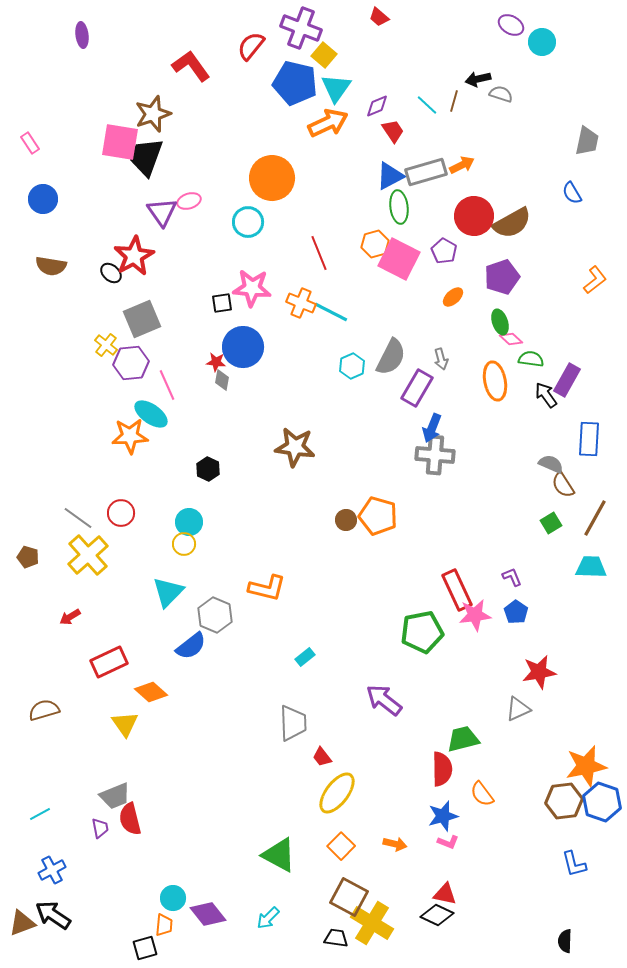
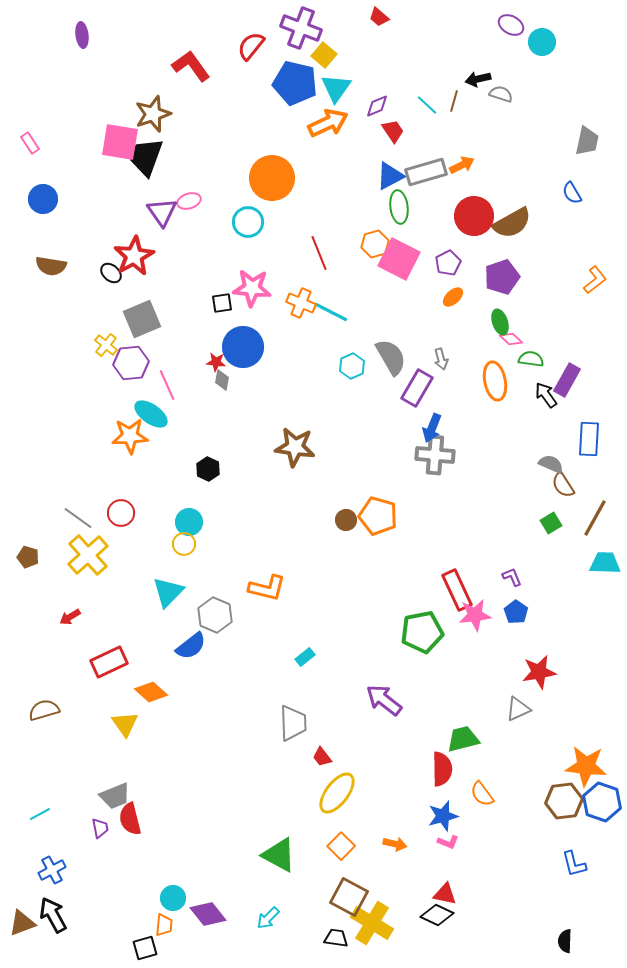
purple pentagon at (444, 251): moved 4 px right, 12 px down; rotated 15 degrees clockwise
gray semicircle at (391, 357): rotated 57 degrees counterclockwise
cyan trapezoid at (591, 567): moved 14 px right, 4 px up
orange star at (586, 766): rotated 18 degrees clockwise
black arrow at (53, 915): rotated 27 degrees clockwise
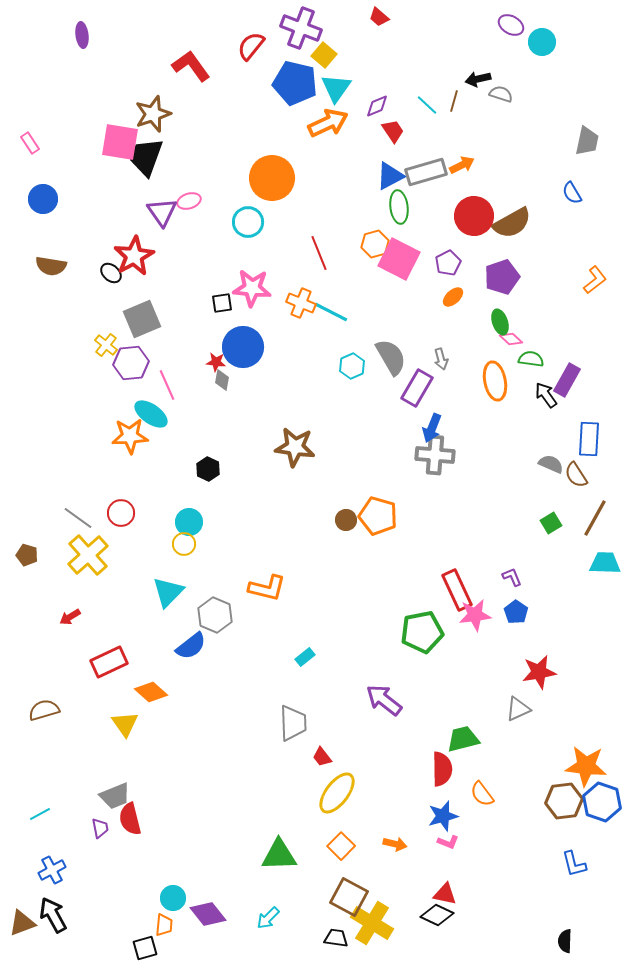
brown semicircle at (563, 485): moved 13 px right, 10 px up
brown pentagon at (28, 557): moved 1 px left, 2 px up
green triangle at (279, 855): rotated 30 degrees counterclockwise
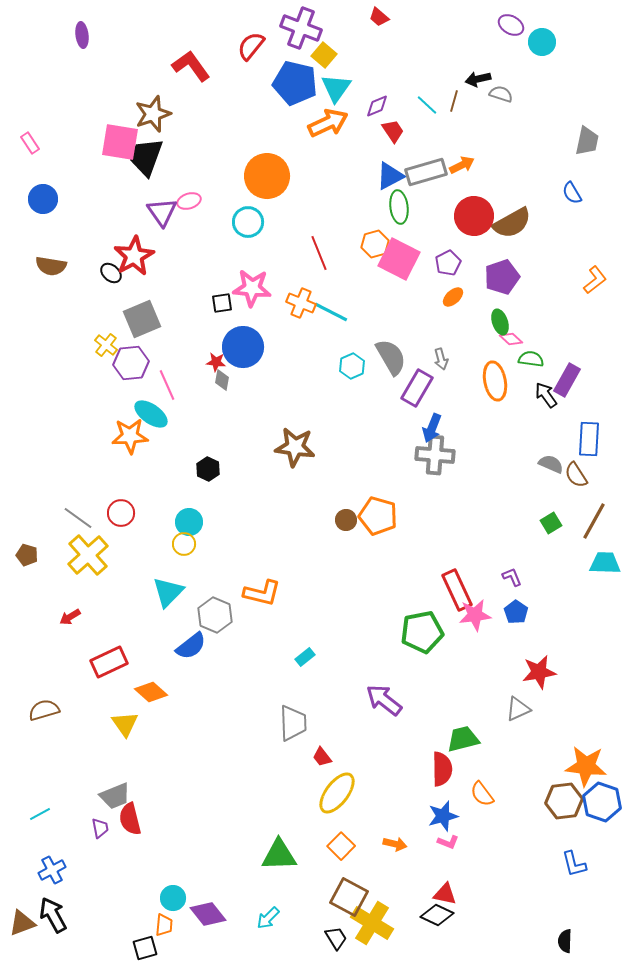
orange circle at (272, 178): moved 5 px left, 2 px up
brown line at (595, 518): moved 1 px left, 3 px down
orange L-shape at (267, 588): moved 5 px left, 5 px down
black trapezoid at (336, 938): rotated 50 degrees clockwise
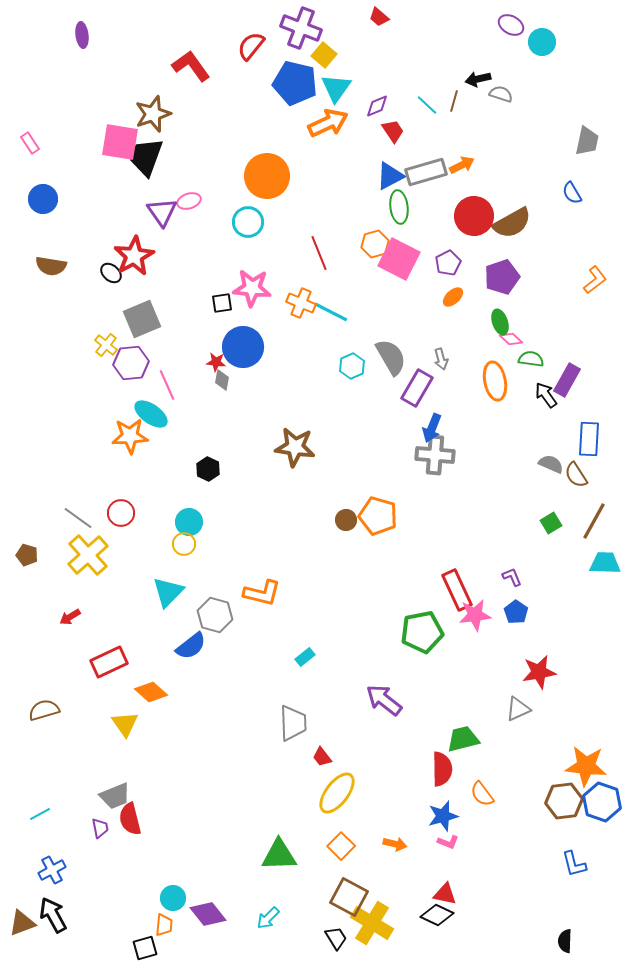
gray hexagon at (215, 615): rotated 8 degrees counterclockwise
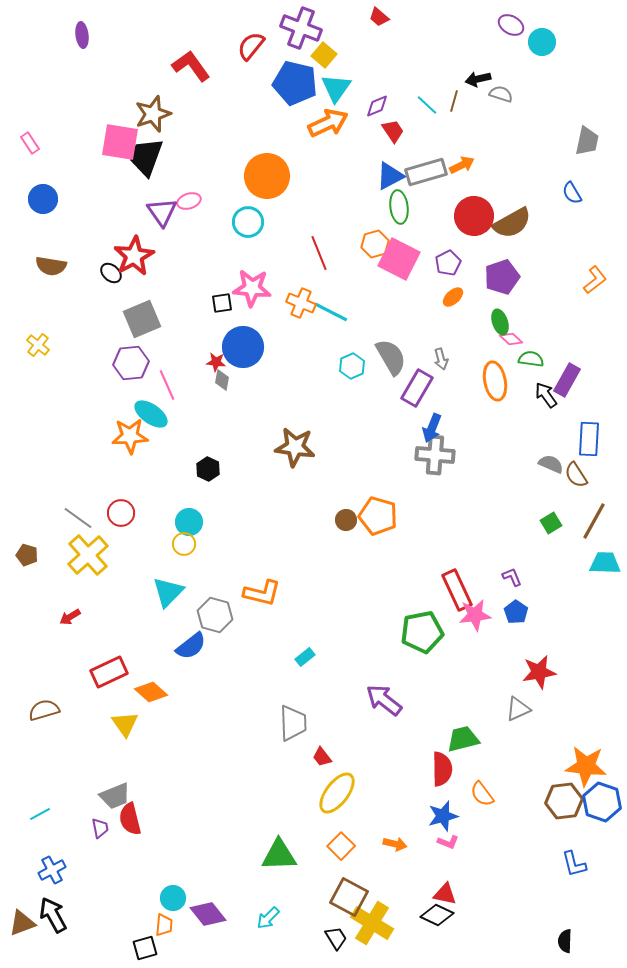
yellow cross at (106, 345): moved 68 px left
red rectangle at (109, 662): moved 10 px down
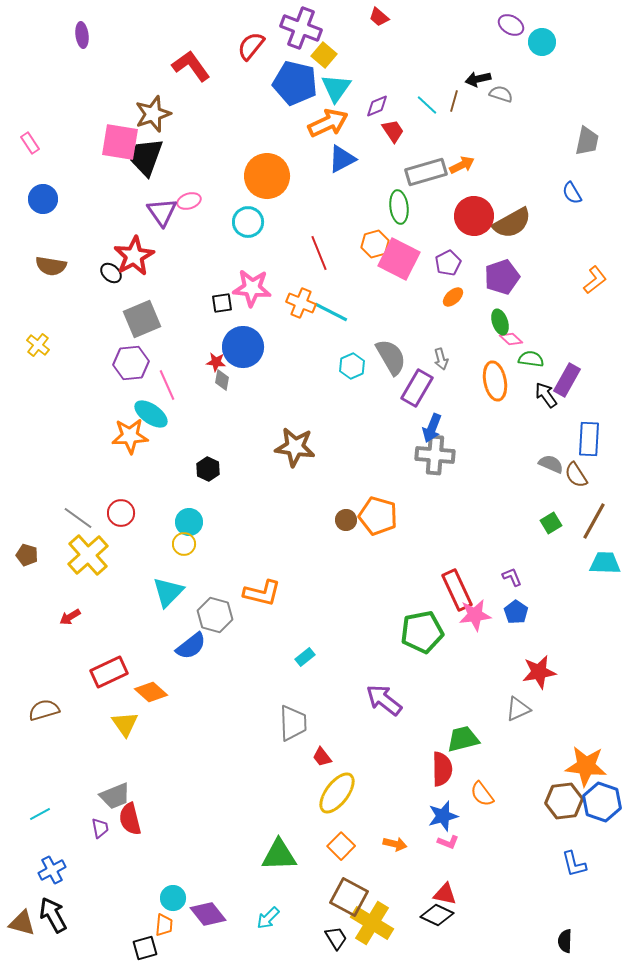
blue triangle at (390, 176): moved 48 px left, 17 px up
brown triangle at (22, 923): rotated 36 degrees clockwise
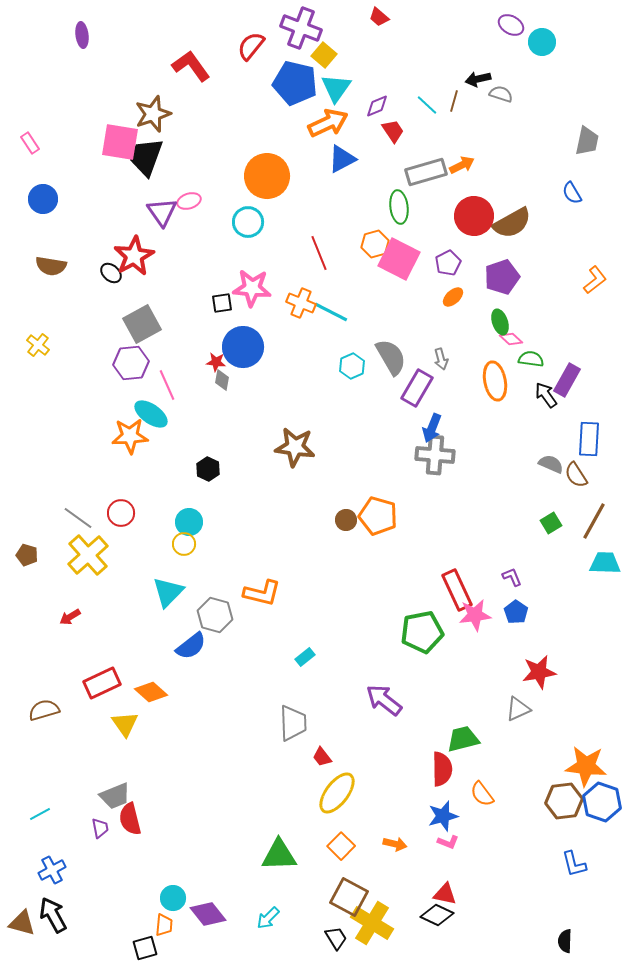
gray square at (142, 319): moved 5 px down; rotated 6 degrees counterclockwise
red rectangle at (109, 672): moved 7 px left, 11 px down
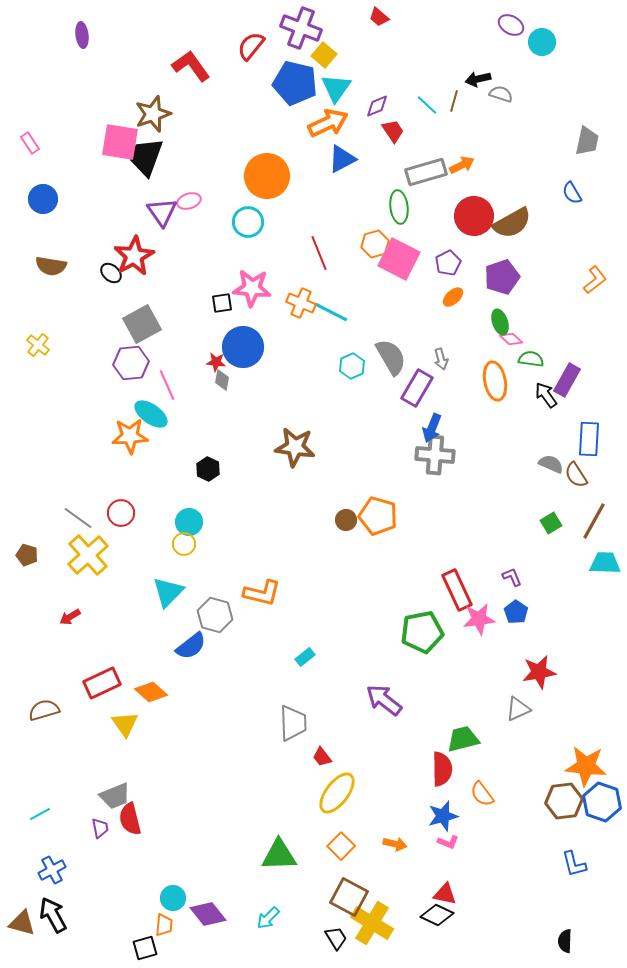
pink star at (475, 615): moved 4 px right, 4 px down
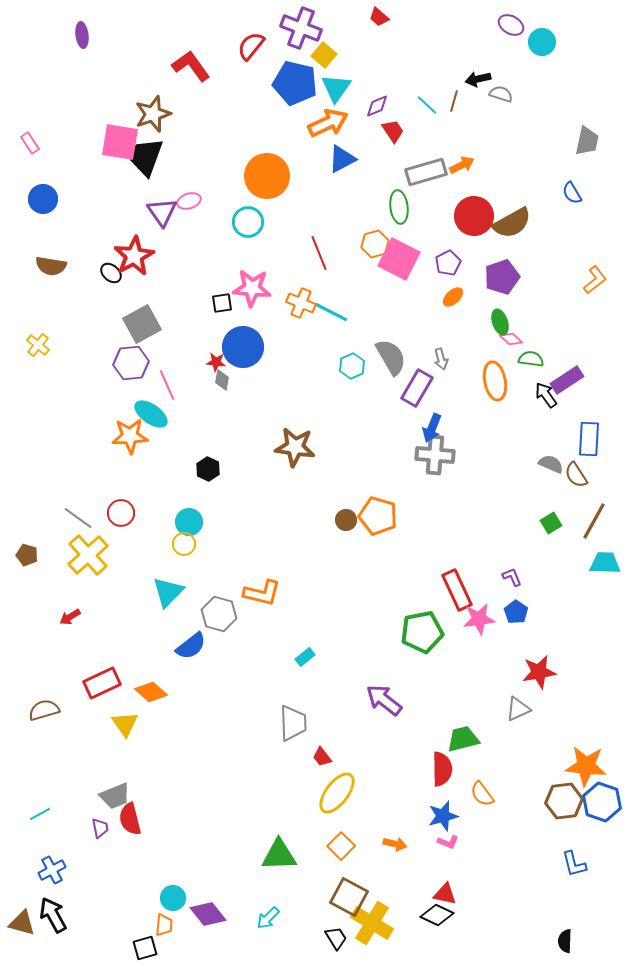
purple rectangle at (567, 380): rotated 28 degrees clockwise
gray hexagon at (215, 615): moved 4 px right, 1 px up
